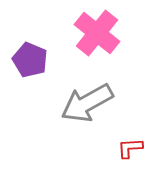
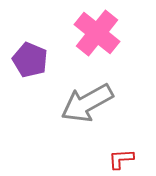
red L-shape: moved 9 px left, 11 px down
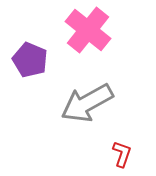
pink cross: moved 9 px left, 3 px up
red L-shape: moved 1 px right, 5 px up; rotated 112 degrees clockwise
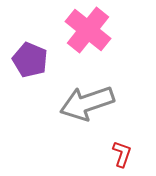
gray arrow: rotated 10 degrees clockwise
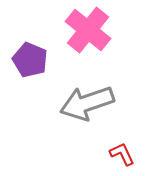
red L-shape: rotated 44 degrees counterclockwise
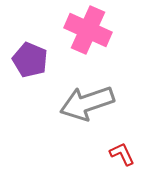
pink cross: rotated 15 degrees counterclockwise
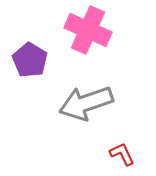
purple pentagon: rotated 8 degrees clockwise
gray arrow: moved 1 px left
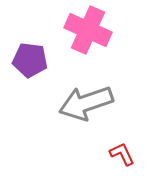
purple pentagon: rotated 24 degrees counterclockwise
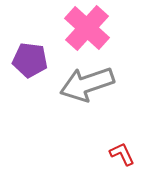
pink cross: moved 1 px left, 2 px up; rotated 18 degrees clockwise
gray arrow: moved 1 px right, 19 px up
